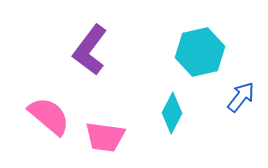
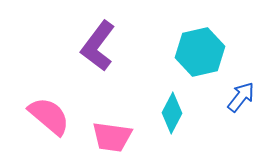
purple L-shape: moved 8 px right, 4 px up
pink trapezoid: moved 7 px right
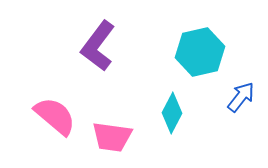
pink semicircle: moved 6 px right
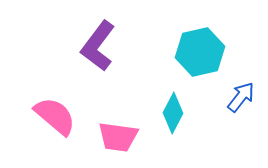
cyan diamond: moved 1 px right
pink trapezoid: moved 6 px right
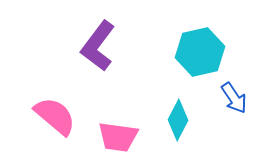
blue arrow: moved 7 px left, 1 px down; rotated 108 degrees clockwise
cyan diamond: moved 5 px right, 7 px down
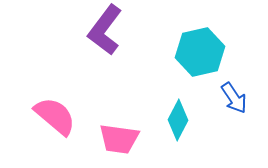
purple L-shape: moved 7 px right, 16 px up
pink trapezoid: moved 1 px right, 2 px down
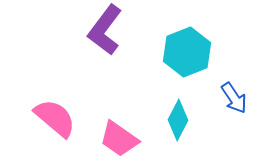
cyan hexagon: moved 13 px left; rotated 9 degrees counterclockwise
pink semicircle: moved 2 px down
pink trapezoid: rotated 27 degrees clockwise
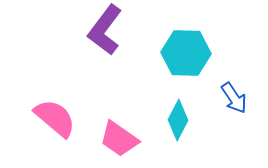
cyan hexagon: moved 1 px left, 1 px down; rotated 24 degrees clockwise
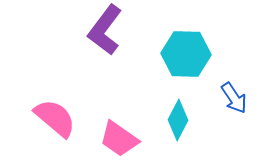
cyan hexagon: moved 1 px down
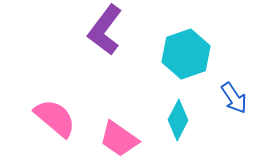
cyan hexagon: rotated 21 degrees counterclockwise
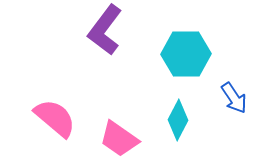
cyan hexagon: rotated 18 degrees clockwise
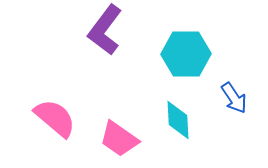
cyan diamond: rotated 30 degrees counterclockwise
